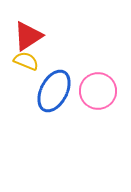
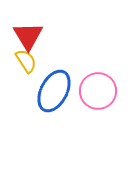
red triangle: rotated 28 degrees counterclockwise
yellow semicircle: rotated 35 degrees clockwise
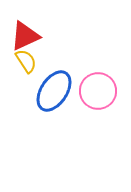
red triangle: moved 3 px left; rotated 36 degrees clockwise
blue ellipse: rotated 6 degrees clockwise
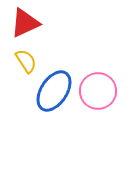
red triangle: moved 13 px up
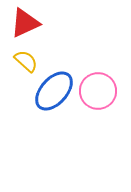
yellow semicircle: rotated 15 degrees counterclockwise
blue ellipse: rotated 9 degrees clockwise
